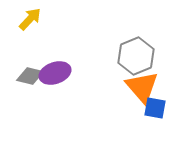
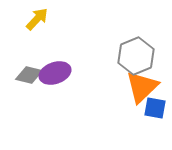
yellow arrow: moved 7 px right
gray diamond: moved 1 px left, 1 px up
orange triangle: rotated 27 degrees clockwise
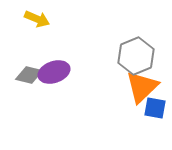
yellow arrow: rotated 70 degrees clockwise
purple ellipse: moved 1 px left, 1 px up
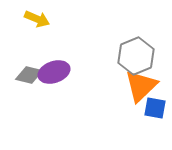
orange triangle: moved 1 px left, 1 px up
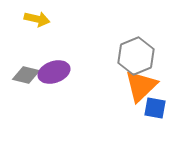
yellow arrow: rotated 10 degrees counterclockwise
gray diamond: moved 3 px left
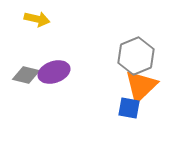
blue square: moved 26 px left
